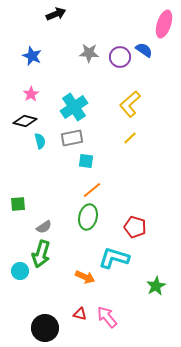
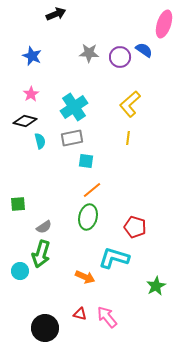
yellow line: moved 2 px left; rotated 40 degrees counterclockwise
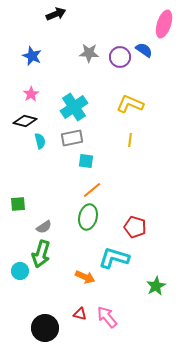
yellow L-shape: rotated 64 degrees clockwise
yellow line: moved 2 px right, 2 px down
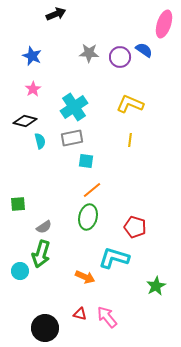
pink star: moved 2 px right, 5 px up
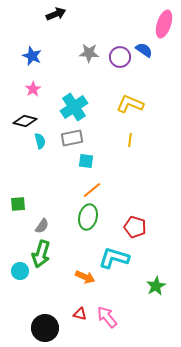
gray semicircle: moved 2 px left, 1 px up; rotated 21 degrees counterclockwise
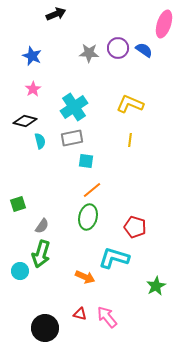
purple circle: moved 2 px left, 9 px up
green square: rotated 14 degrees counterclockwise
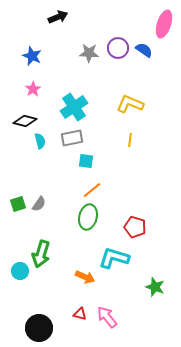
black arrow: moved 2 px right, 3 px down
gray semicircle: moved 3 px left, 22 px up
green star: moved 1 px left, 1 px down; rotated 24 degrees counterclockwise
black circle: moved 6 px left
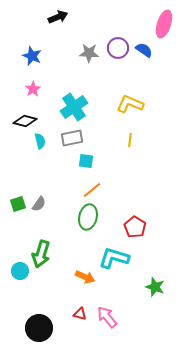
red pentagon: rotated 15 degrees clockwise
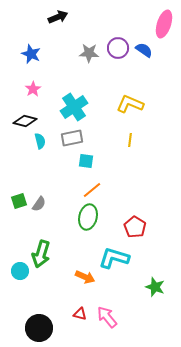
blue star: moved 1 px left, 2 px up
green square: moved 1 px right, 3 px up
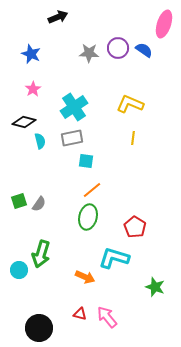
black diamond: moved 1 px left, 1 px down
yellow line: moved 3 px right, 2 px up
cyan circle: moved 1 px left, 1 px up
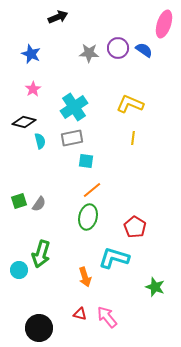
orange arrow: rotated 48 degrees clockwise
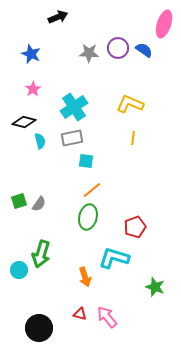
red pentagon: rotated 20 degrees clockwise
